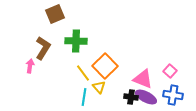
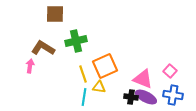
brown square: rotated 24 degrees clockwise
green cross: rotated 15 degrees counterclockwise
brown L-shape: rotated 90 degrees counterclockwise
orange square: rotated 20 degrees clockwise
yellow line: moved 1 px down; rotated 18 degrees clockwise
yellow triangle: rotated 40 degrees counterclockwise
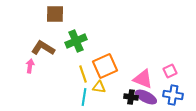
green cross: rotated 10 degrees counterclockwise
pink square: rotated 24 degrees clockwise
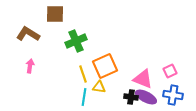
brown L-shape: moved 15 px left, 14 px up
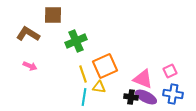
brown square: moved 2 px left, 1 px down
pink arrow: rotated 104 degrees clockwise
blue cross: moved 1 px up
